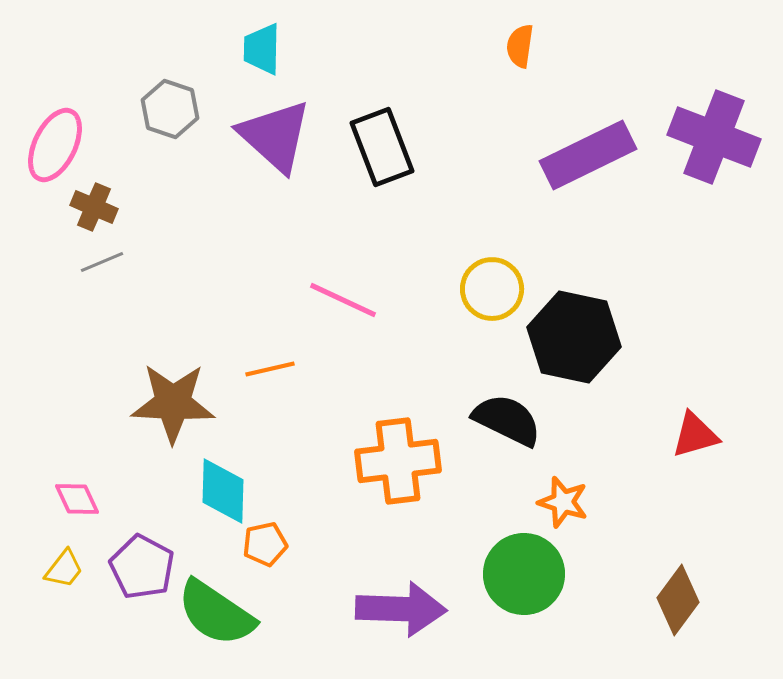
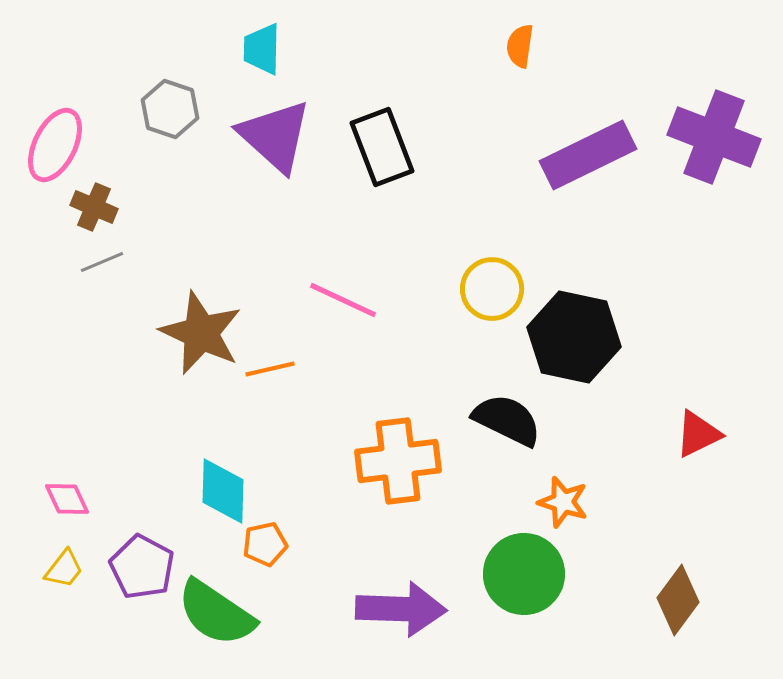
brown star: moved 28 px right, 70 px up; rotated 22 degrees clockwise
red triangle: moved 3 px right, 1 px up; rotated 10 degrees counterclockwise
pink diamond: moved 10 px left
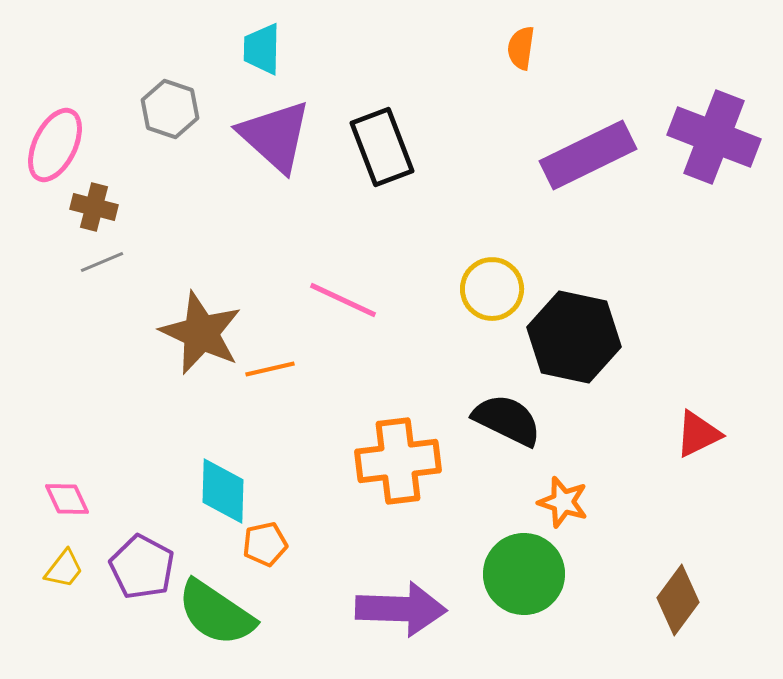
orange semicircle: moved 1 px right, 2 px down
brown cross: rotated 9 degrees counterclockwise
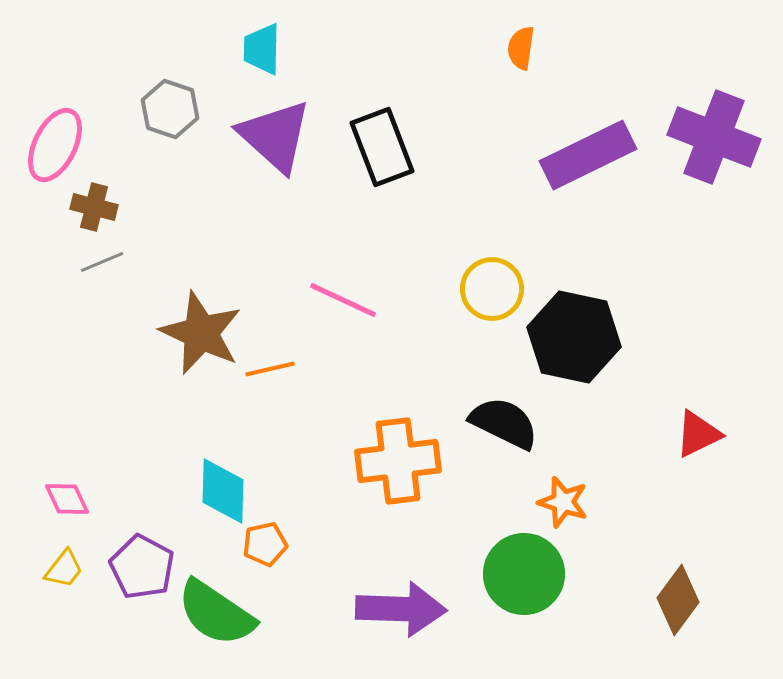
black semicircle: moved 3 px left, 3 px down
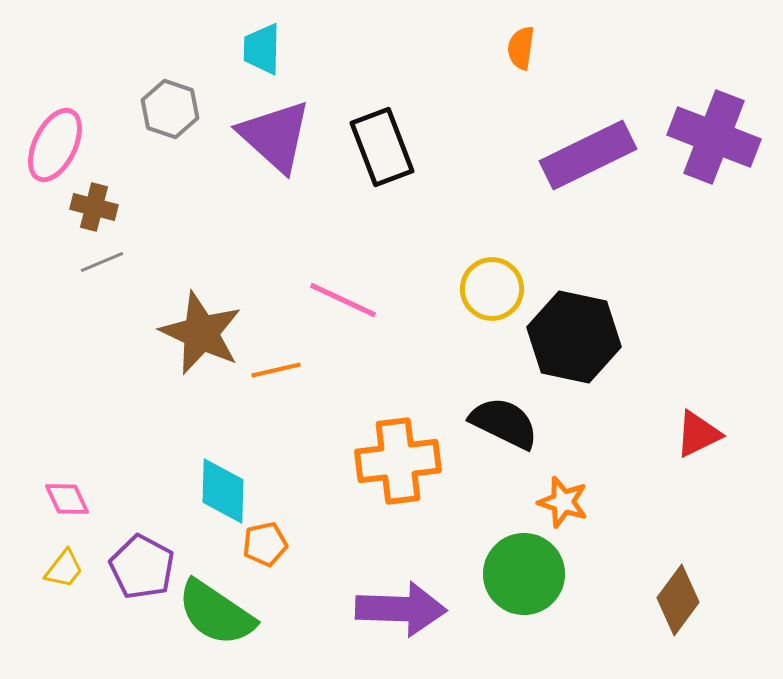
orange line: moved 6 px right, 1 px down
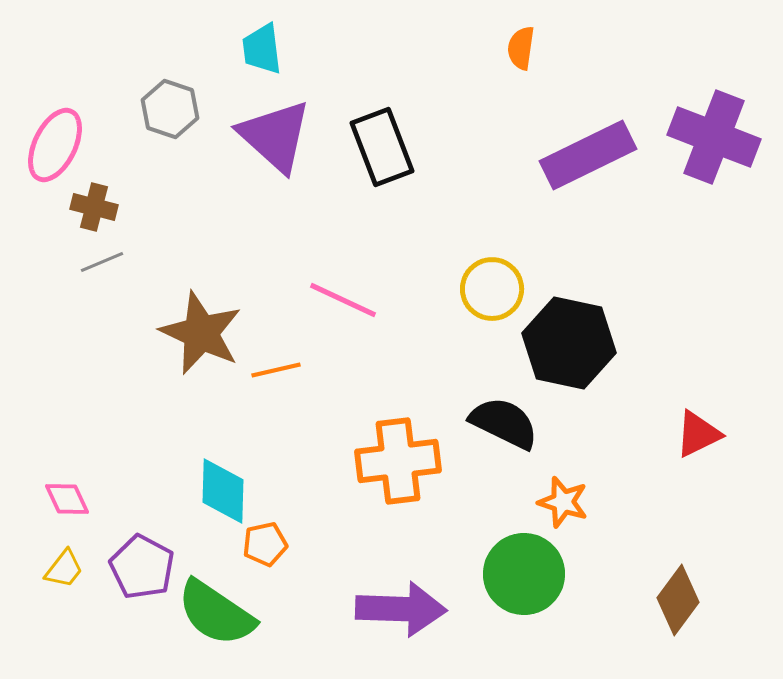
cyan trapezoid: rotated 8 degrees counterclockwise
black hexagon: moved 5 px left, 6 px down
